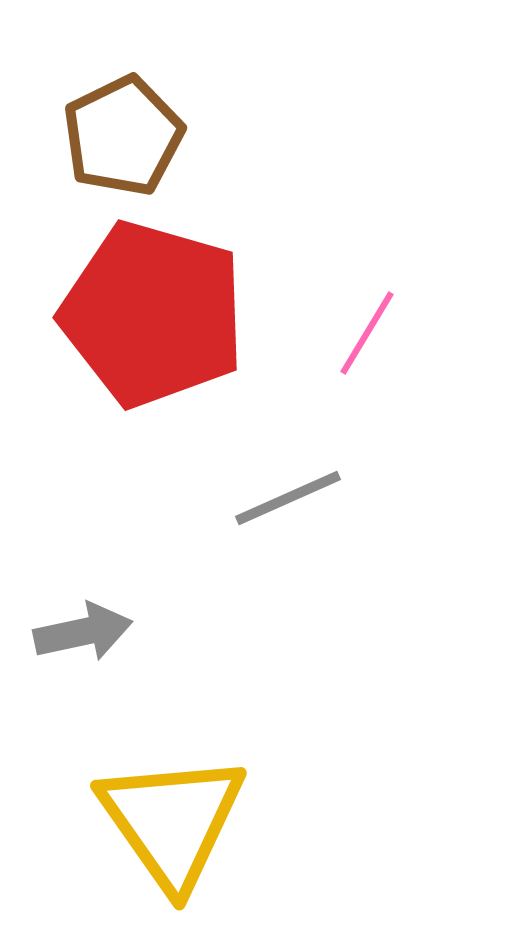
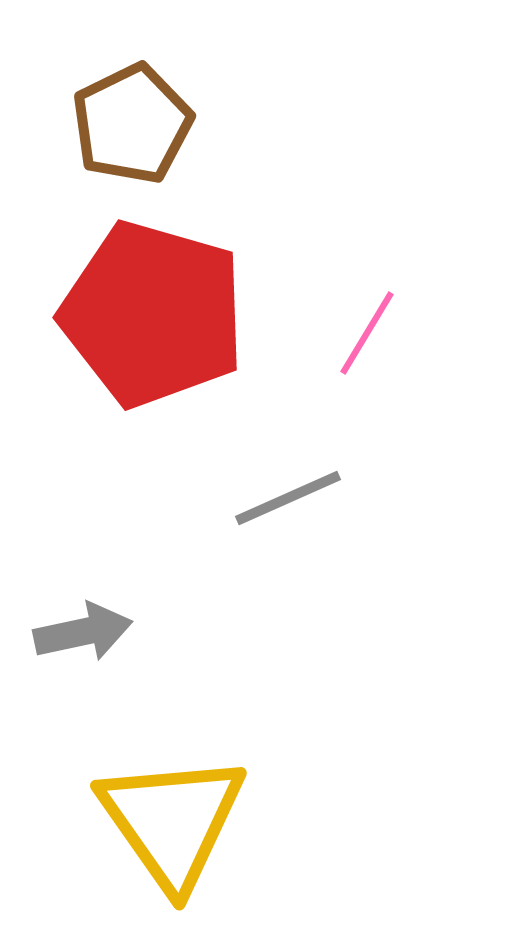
brown pentagon: moved 9 px right, 12 px up
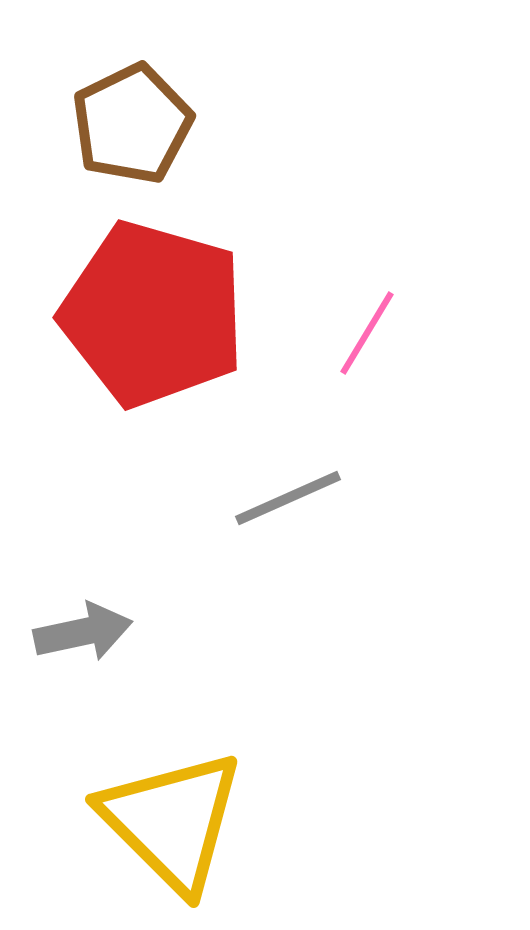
yellow triangle: rotated 10 degrees counterclockwise
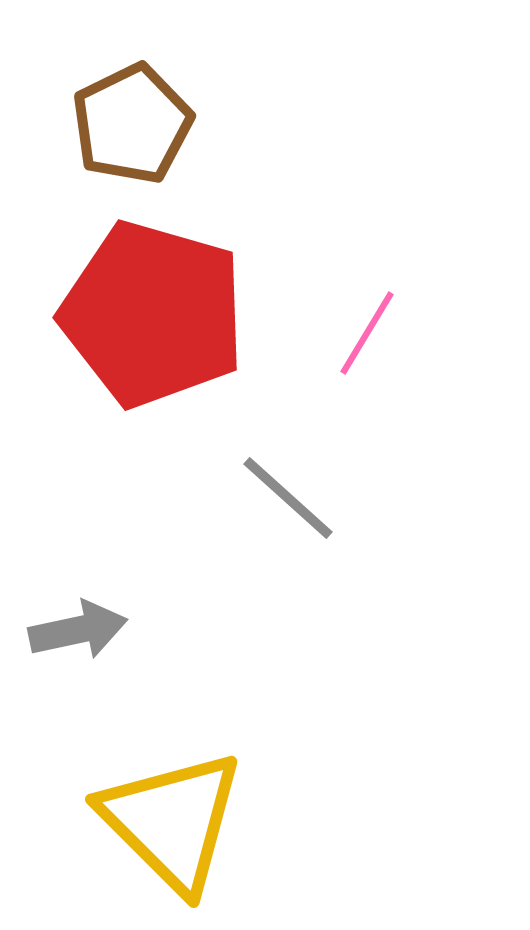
gray line: rotated 66 degrees clockwise
gray arrow: moved 5 px left, 2 px up
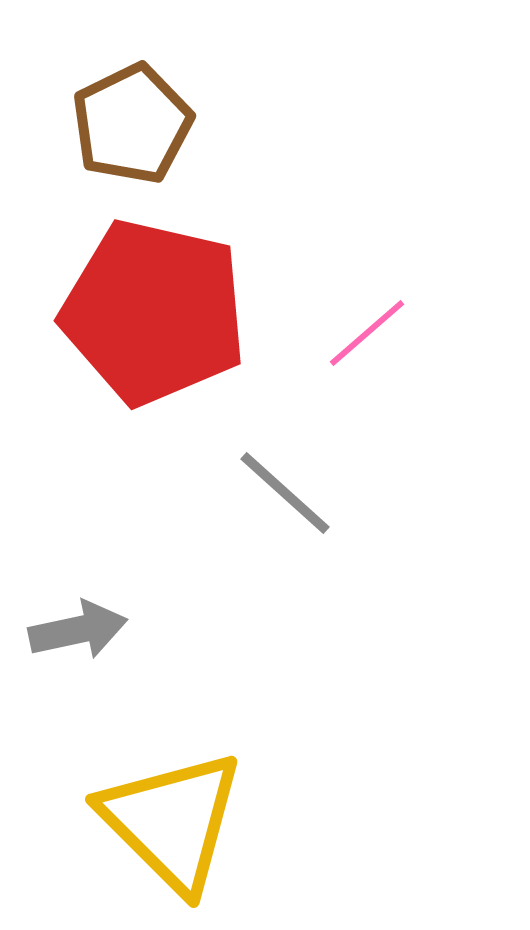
red pentagon: moved 1 px right, 2 px up; rotated 3 degrees counterclockwise
pink line: rotated 18 degrees clockwise
gray line: moved 3 px left, 5 px up
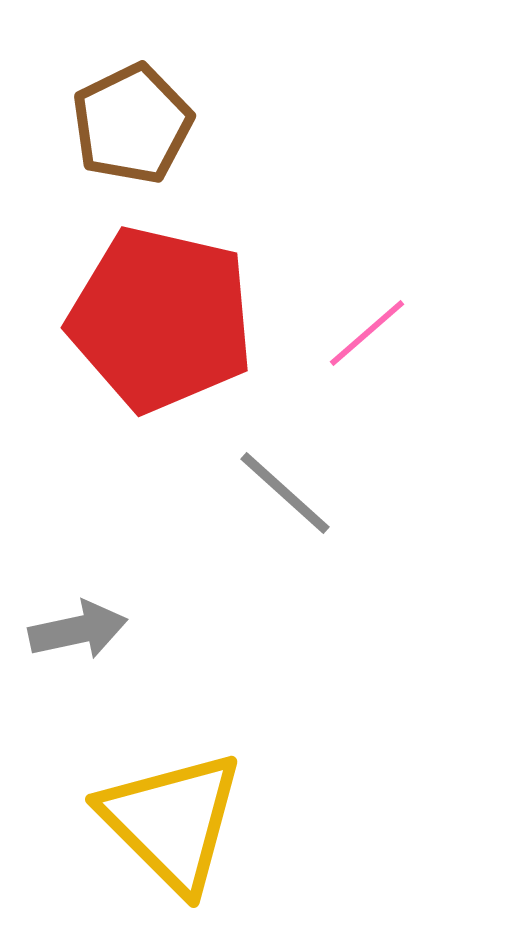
red pentagon: moved 7 px right, 7 px down
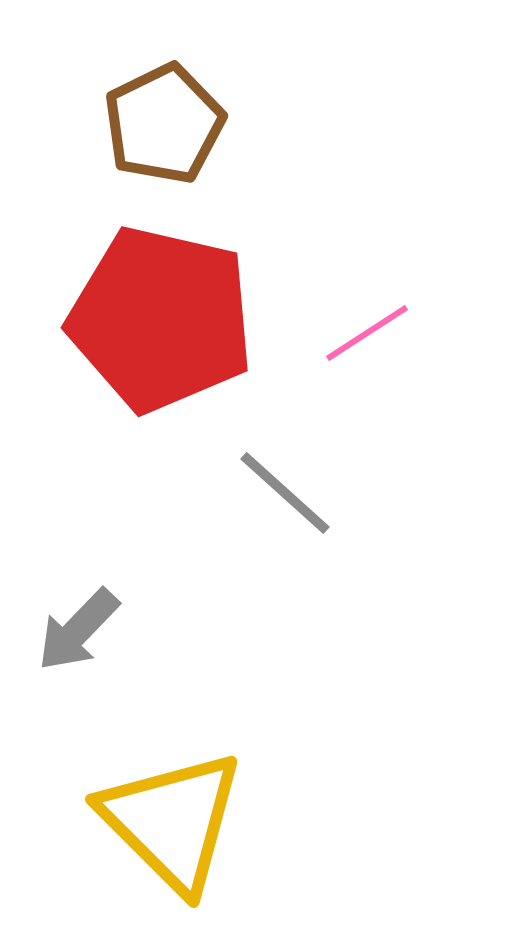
brown pentagon: moved 32 px right
pink line: rotated 8 degrees clockwise
gray arrow: rotated 146 degrees clockwise
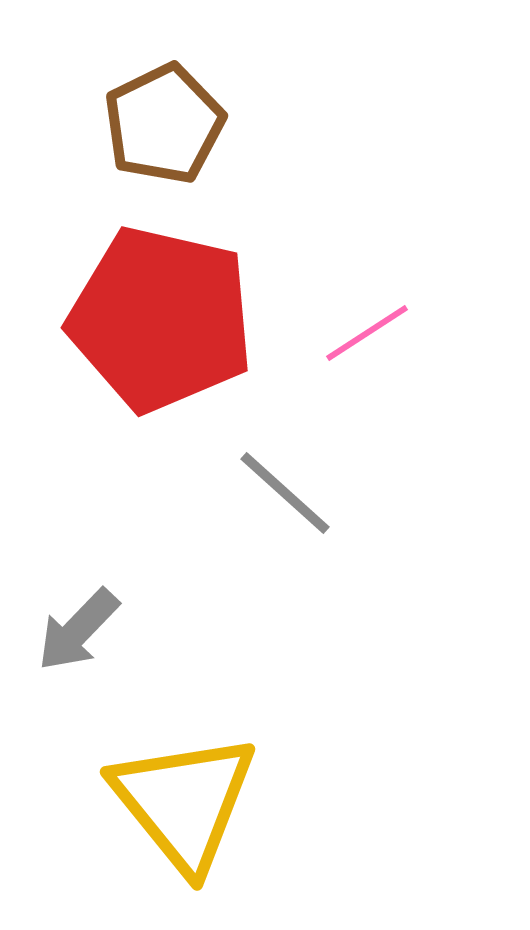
yellow triangle: moved 12 px right, 19 px up; rotated 6 degrees clockwise
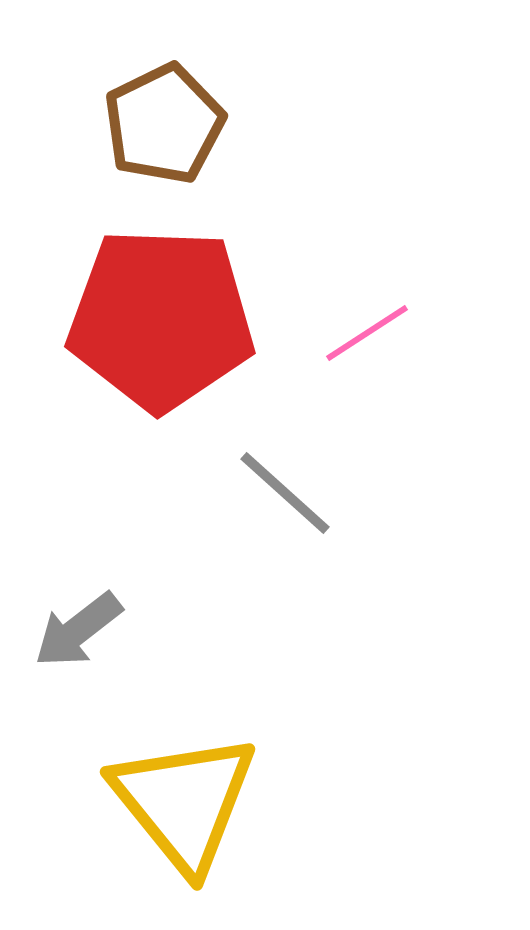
red pentagon: rotated 11 degrees counterclockwise
gray arrow: rotated 8 degrees clockwise
